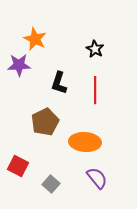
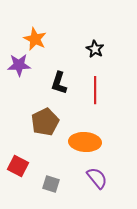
gray square: rotated 24 degrees counterclockwise
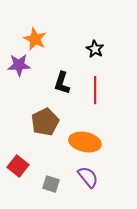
black L-shape: moved 3 px right
orange ellipse: rotated 8 degrees clockwise
red square: rotated 10 degrees clockwise
purple semicircle: moved 9 px left, 1 px up
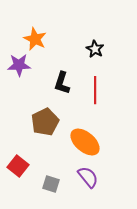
orange ellipse: rotated 28 degrees clockwise
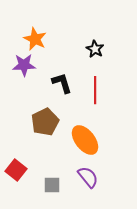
purple star: moved 5 px right
black L-shape: rotated 145 degrees clockwise
orange ellipse: moved 2 px up; rotated 12 degrees clockwise
red square: moved 2 px left, 4 px down
gray square: moved 1 px right, 1 px down; rotated 18 degrees counterclockwise
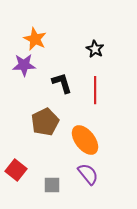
purple semicircle: moved 3 px up
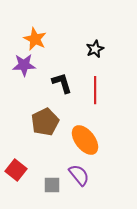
black star: rotated 18 degrees clockwise
purple semicircle: moved 9 px left, 1 px down
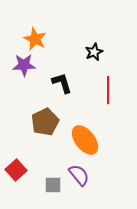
black star: moved 1 px left, 3 px down
red line: moved 13 px right
red square: rotated 10 degrees clockwise
gray square: moved 1 px right
